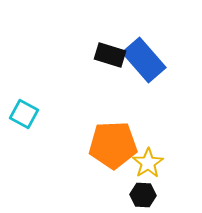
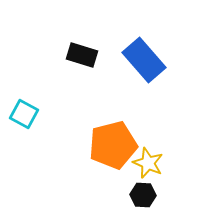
black rectangle: moved 28 px left
orange pentagon: rotated 12 degrees counterclockwise
yellow star: rotated 16 degrees counterclockwise
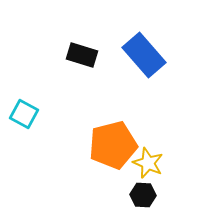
blue rectangle: moved 5 px up
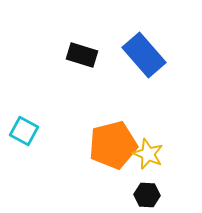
cyan square: moved 17 px down
yellow star: moved 9 px up
black hexagon: moved 4 px right
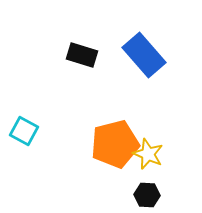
orange pentagon: moved 2 px right, 1 px up
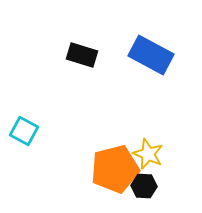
blue rectangle: moved 7 px right; rotated 21 degrees counterclockwise
orange pentagon: moved 25 px down
black hexagon: moved 3 px left, 9 px up
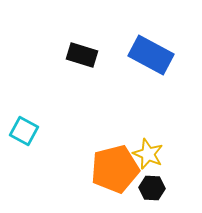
black hexagon: moved 8 px right, 2 px down
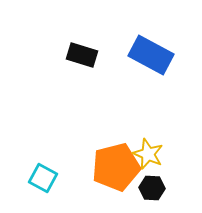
cyan square: moved 19 px right, 47 px down
orange pentagon: moved 1 px right, 2 px up
